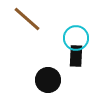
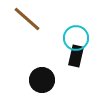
black rectangle: rotated 10 degrees clockwise
black circle: moved 6 px left
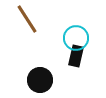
brown line: rotated 16 degrees clockwise
black circle: moved 2 px left
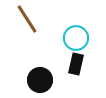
black rectangle: moved 8 px down
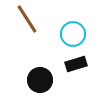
cyan circle: moved 3 px left, 4 px up
black rectangle: rotated 60 degrees clockwise
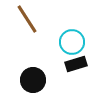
cyan circle: moved 1 px left, 8 px down
black circle: moved 7 px left
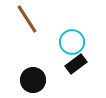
black rectangle: rotated 20 degrees counterclockwise
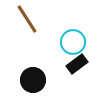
cyan circle: moved 1 px right
black rectangle: moved 1 px right
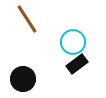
black circle: moved 10 px left, 1 px up
